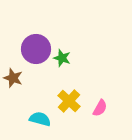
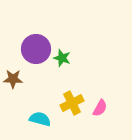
brown star: moved 1 px down; rotated 18 degrees counterclockwise
yellow cross: moved 3 px right, 2 px down; rotated 20 degrees clockwise
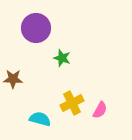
purple circle: moved 21 px up
pink semicircle: moved 2 px down
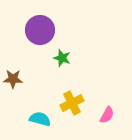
purple circle: moved 4 px right, 2 px down
pink semicircle: moved 7 px right, 5 px down
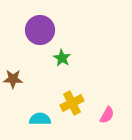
green star: rotated 12 degrees clockwise
cyan semicircle: rotated 15 degrees counterclockwise
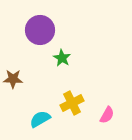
cyan semicircle: rotated 30 degrees counterclockwise
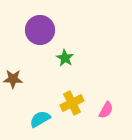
green star: moved 3 px right
pink semicircle: moved 1 px left, 5 px up
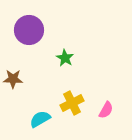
purple circle: moved 11 px left
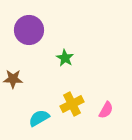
yellow cross: moved 1 px down
cyan semicircle: moved 1 px left, 1 px up
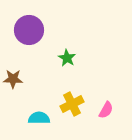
green star: moved 2 px right
cyan semicircle: rotated 30 degrees clockwise
